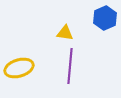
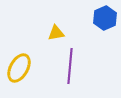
yellow triangle: moved 9 px left; rotated 18 degrees counterclockwise
yellow ellipse: rotated 44 degrees counterclockwise
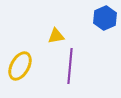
yellow triangle: moved 3 px down
yellow ellipse: moved 1 px right, 2 px up
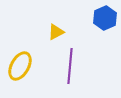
yellow triangle: moved 4 px up; rotated 18 degrees counterclockwise
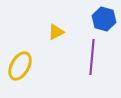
blue hexagon: moved 1 px left, 1 px down; rotated 20 degrees counterclockwise
purple line: moved 22 px right, 9 px up
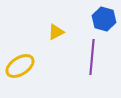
yellow ellipse: rotated 28 degrees clockwise
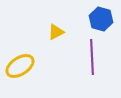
blue hexagon: moved 3 px left
purple line: rotated 8 degrees counterclockwise
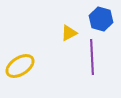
yellow triangle: moved 13 px right, 1 px down
